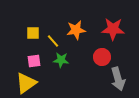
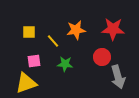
yellow square: moved 4 px left, 1 px up
green star: moved 4 px right, 4 px down
gray arrow: moved 2 px up
yellow triangle: rotated 15 degrees clockwise
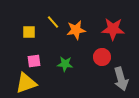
yellow line: moved 19 px up
gray arrow: moved 3 px right, 2 px down
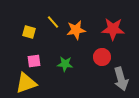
yellow square: rotated 16 degrees clockwise
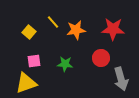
yellow square: rotated 24 degrees clockwise
red circle: moved 1 px left, 1 px down
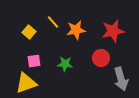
red star: moved 2 px down; rotated 15 degrees counterclockwise
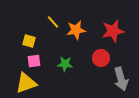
yellow square: moved 9 px down; rotated 24 degrees counterclockwise
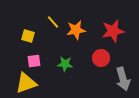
yellow square: moved 1 px left, 5 px up
gray arrow: moved 2 px right
